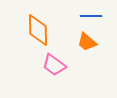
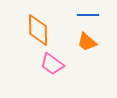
blue line: moved 3 px left, 1 px up
pink trapezoid: moved 2 px left, 1 px up
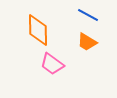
blue line: rotated 30 degrees clockwise
orange trapezoid: rotated 10 degrees counterclockwise
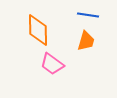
blue line: rotated 20 degrees counterclockwise
orange trapezoid: moved 1 px left, 1 px up; rotated 105 degrees counterclockwise
